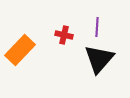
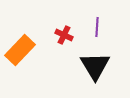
red cross: rotated 12 degrees clockwise
black triangle: moved 4 px left, 7 px down; rotated 12 degrees counterclockwise
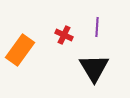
orange rectangle: rotated 8 degrees counterclockwise
black triangle: moved 1 px left, 2 px down
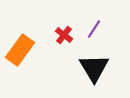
purple line: moved 3 px left, 2 px down; rotated 30 degrees clockwise
red cross: rotated 12 degrees clockwise
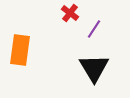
red cross: moved 6 px right, 22 px up
orange rectangle: rotated 28 degrees counterclockwise
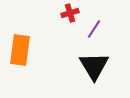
red cross: rotated 36 degrees clockwise
black triangle: moved 2 px up
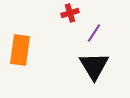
purple line: moved 4 px down
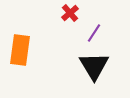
red cross: rotated 24 degrees counterclockwise
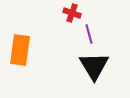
red cross: moved 2 px right; rotated 30 degrees counterclockwise
purple line: moved 5 px left, 1 px down; rotated 48 degrees counterclockwise
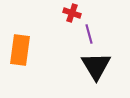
black triangle: moved 2 px right
